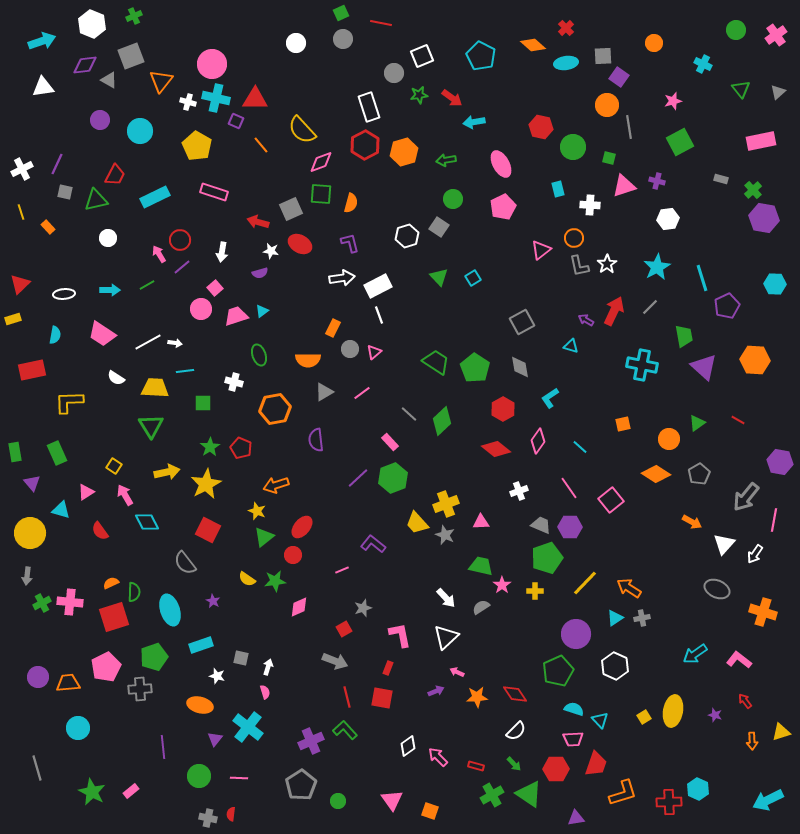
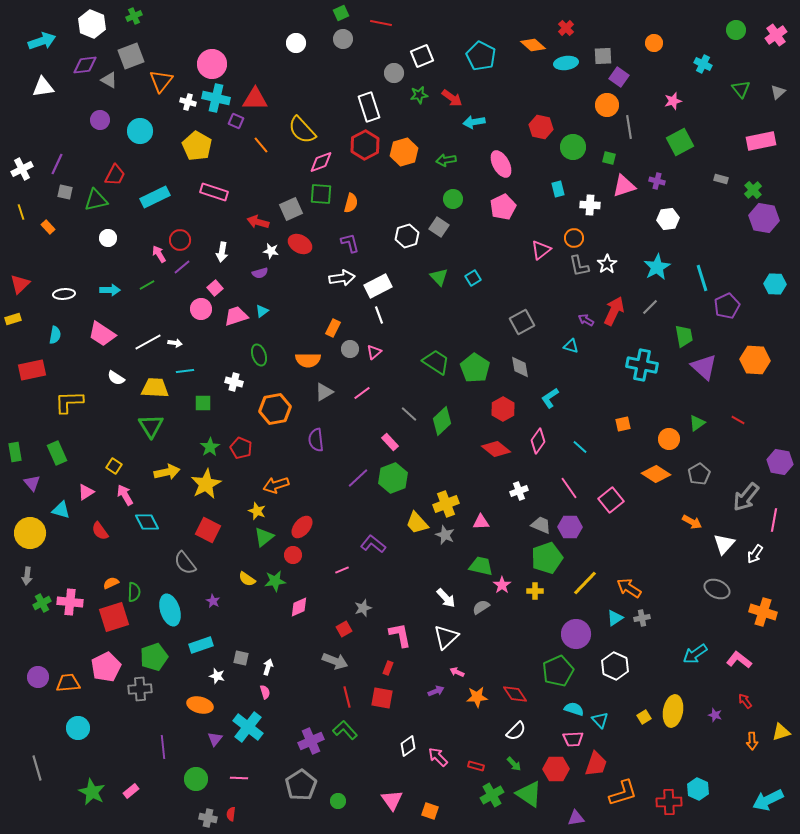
green circle at (199, 776): moved 3 px left, 3 px down
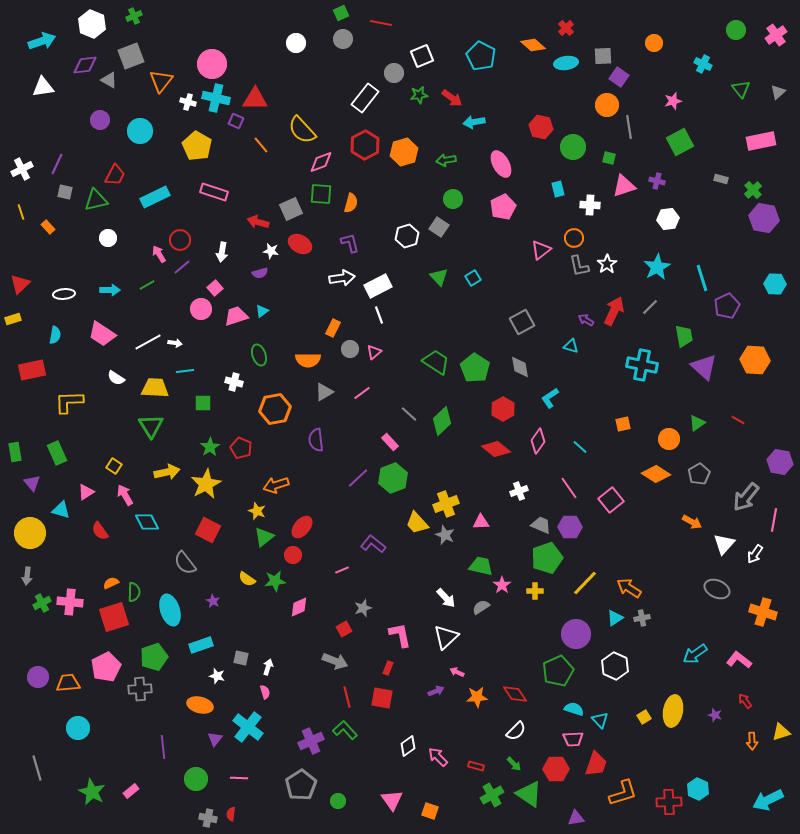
white rectangle at (369, 107): moved 4 px left, 9 px up; rotated 56 degrees clockwise
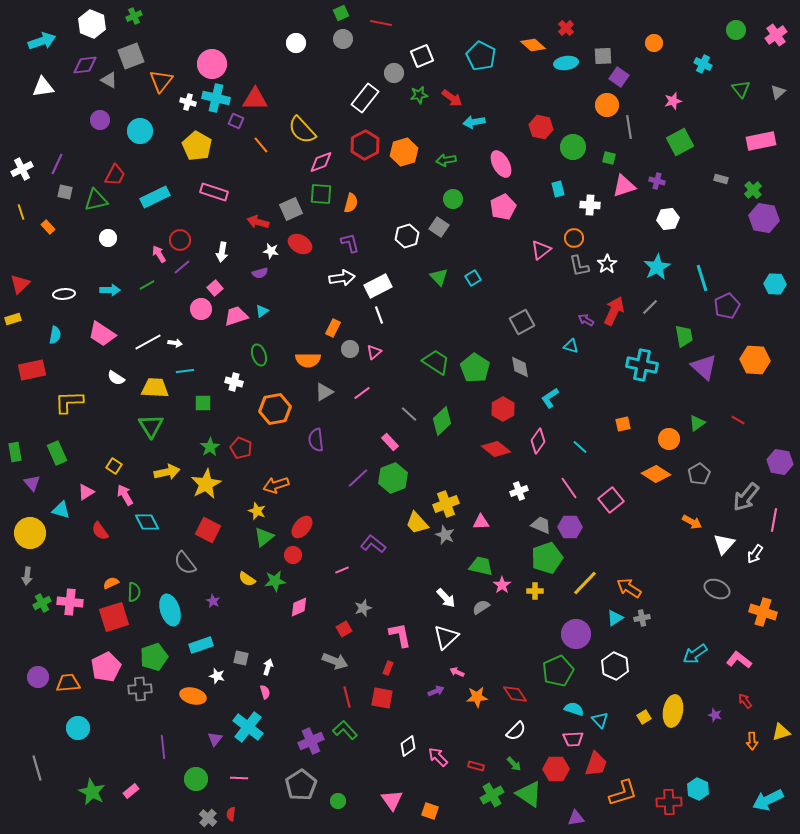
orange ellipse at (200, 705): moved 7 px left, 9 px up
gray cross at (208, 818): rotated 30 degrees clockwise
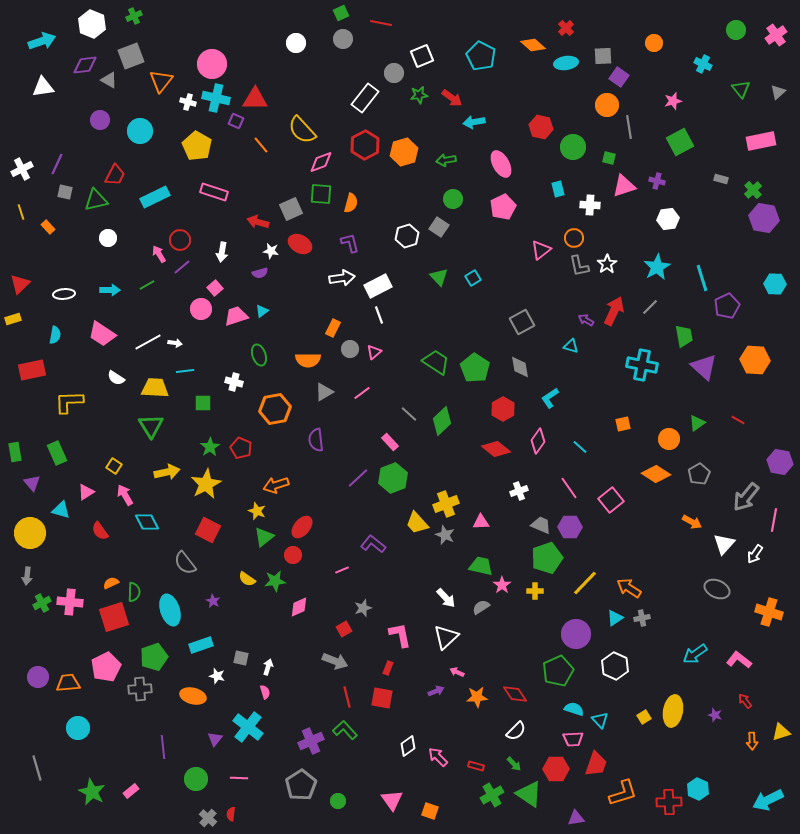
orange cross at (763, 612): moved 6 px right
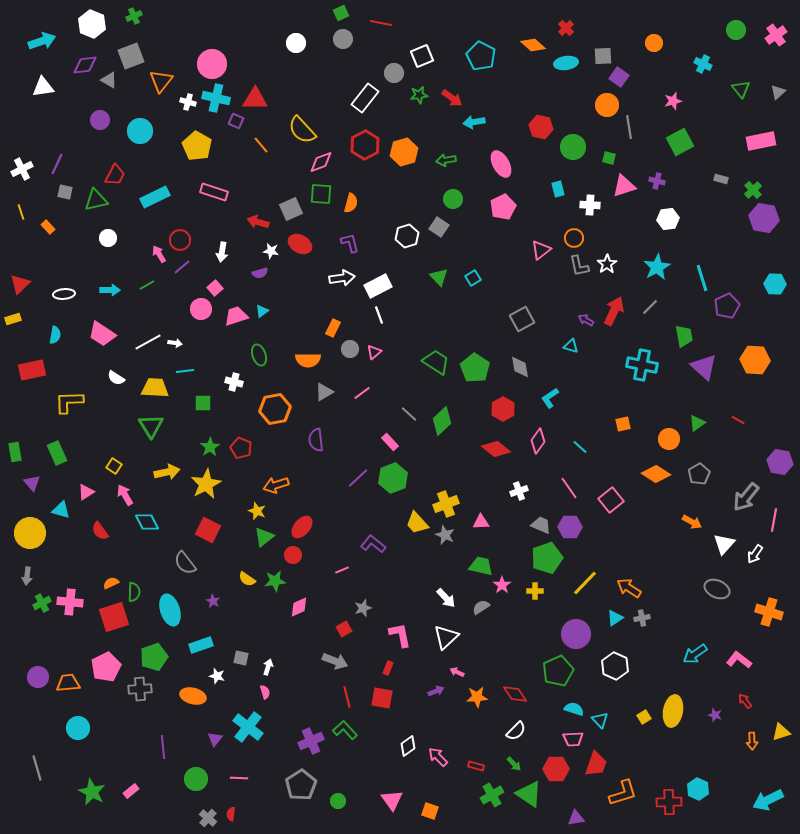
gray square at (522, 322): moved 3 px up
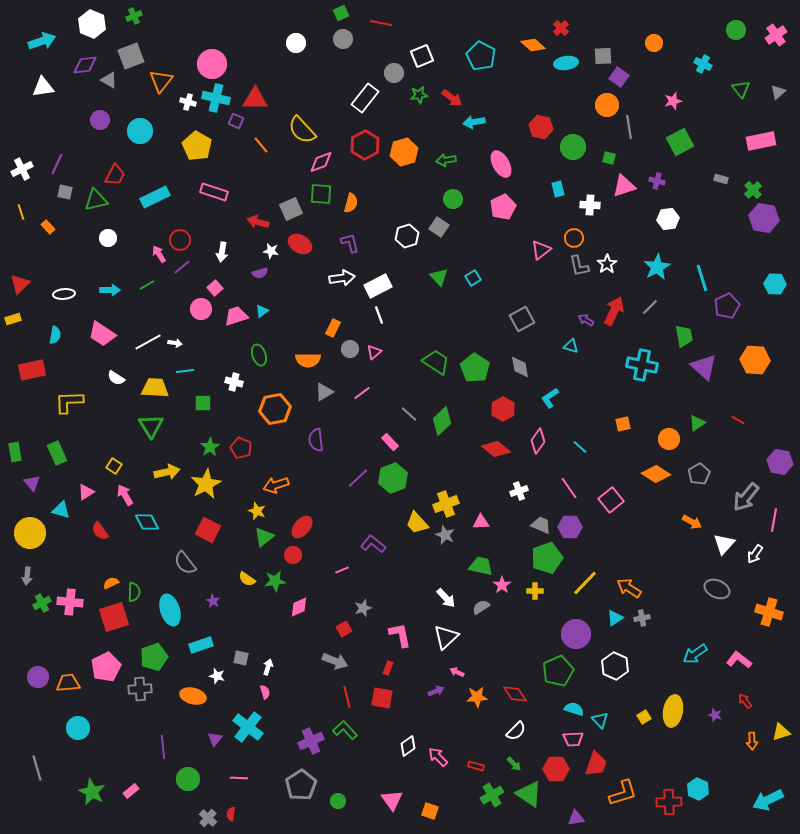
red cross at (566, 28): moved 5 px left
green circle at (196, 779): moved 8 px left
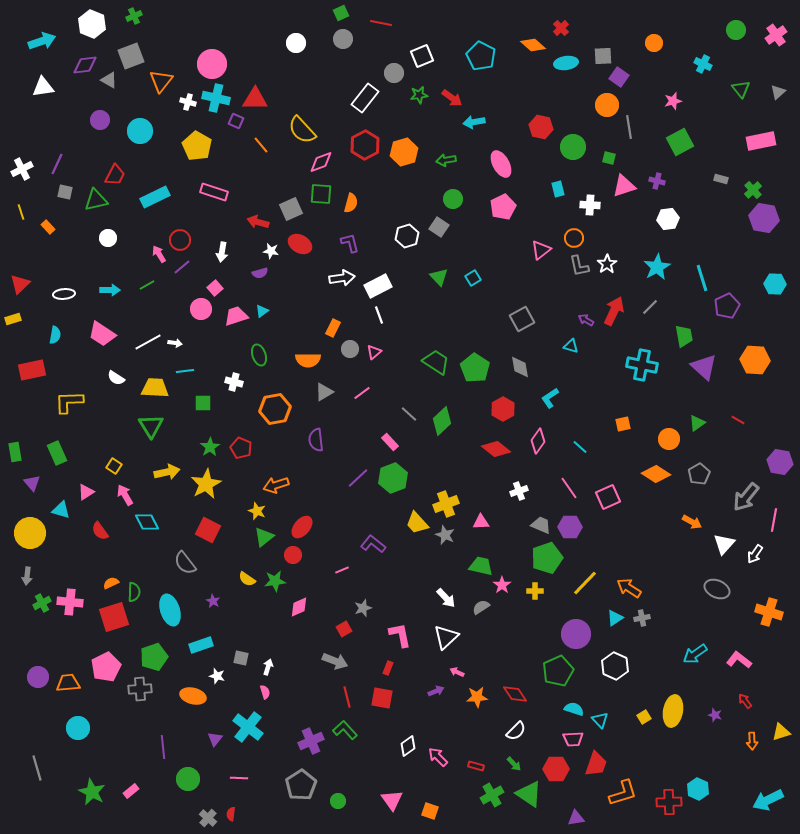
pink square at (611, 500): moved 3 px left, 3 px up; rotated 15 degrees clockwise
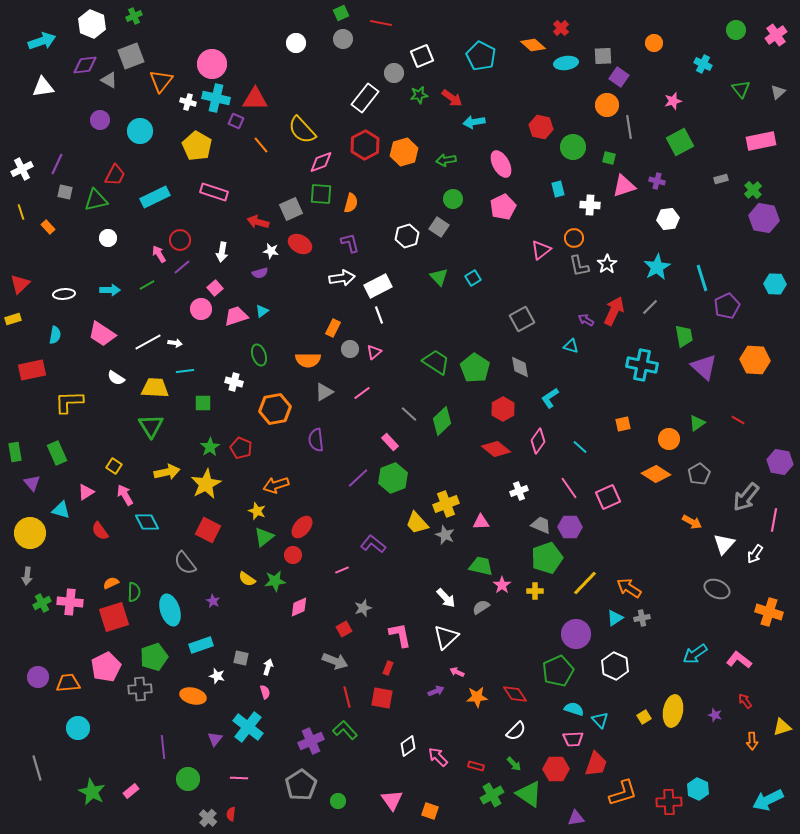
gray rectangle at (721, 179): rotated 32 degrees counterclockwise
yellow triangle at (781, 732): moved 1 px right, 5 px up
